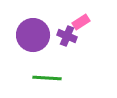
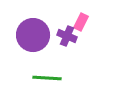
pink rectangle: rotated 30 degrees counterclockwise
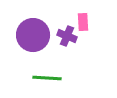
pink rectangle: moved 2 px right; rotated 30 degrees counterclockwise
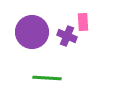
purple circle: moved 1 px left, 3 px up
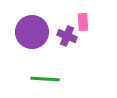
green line: moved 2 px left, 1 px down
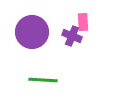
purple cross: moved 5 px right
green line: moved 2 px left, 1 px down
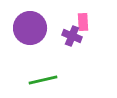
purple circle: moved 2 px left, 4 px up
green line: rotated 16 degrees counterclockwise
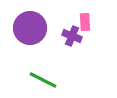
pink rectangle: moved 2 px right
green line: rotated 40 degrees clockwise
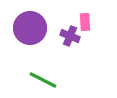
purple cross: moved 2 px left
